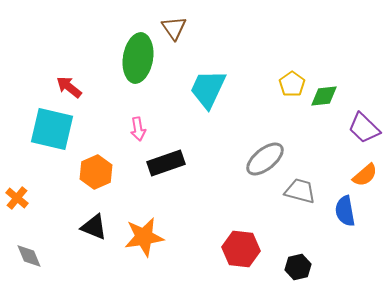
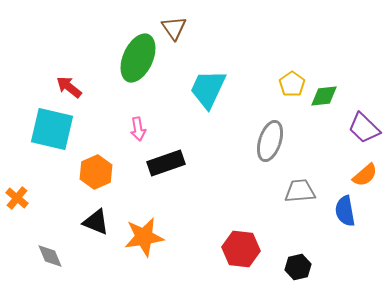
green ellipse: rotated 15 degrees clockwise
gray ellipse: moved 5 px right, 18 px up; rotated 33 degrees counterclockwise
gray trapezoid: rotated 20 degrees counterclockwise
black triangle: moved 2 px right, 5 px up
gray diamond: moved 21 px right
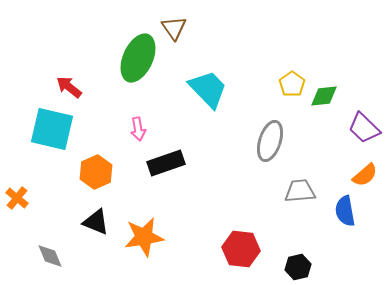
cyan trapezoid: rotated 111 degrees clockwise
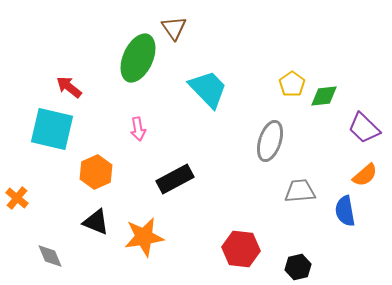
black rectangle: moved 9 px right, 16 px down; rotated 9 degrees counterclockwise
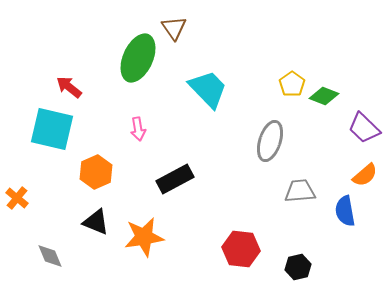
green diamond: rotated 28 degrees clockwise
